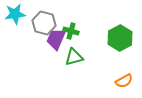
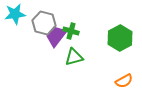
purple trapezoid: moved 3 px up; rotated 15 degrees clockwise
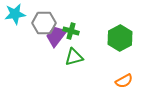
gray hexagon: rotated 15 degrees counterclockwise
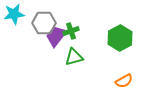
cyan star: moved 1 px left
green cross: rotated 35 degrees counterclockwise
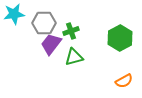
purple trapezoid: moved 5 px left, 8 px down
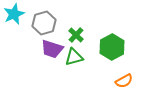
cyan star: rotated 15 degrees counterclockwise
gray hexagon: rotated 15 degrees counterclockwise
green cross: moved 5 px right, 4 px down; rotated 28 degrees counterclockwise
green hexagon: moved 8 px left, 9 px down
purple trapezoid: moved 1 px right, 5 px down; rotated 110 degrees counterclockwise
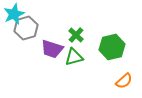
gray hexagon: moved 18 px left, 5 px down
green hexagon: rotated 15 degrees clockwise
orange semicircle: rotated 12 degrees counterclockwise
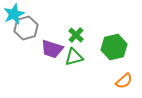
green hexagon: moved 2 px right
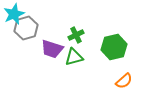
green cross: rotated 21 degrees clockwise
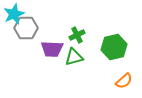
gray hexagon: rotated 15 degrees clockwise
green cross: moved 1 px right
purple trapezoid: rotated 15 degrees counterclockwise
